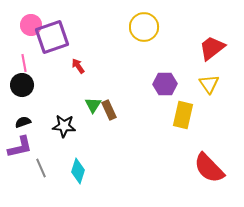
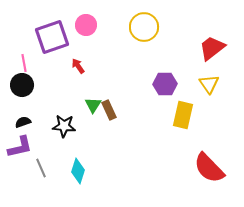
pink circle: moved 55 px right
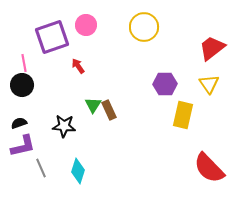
black semicircle: moved 4 px left, 1 px down
purple L-shape: moved 3 px right, 1 px up
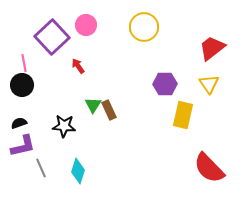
purple square: rotated 24 degrees counterclockwise
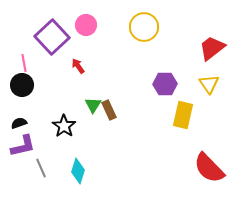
black star: rotated 30 degrees clockwise
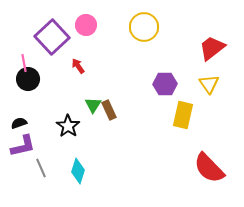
black circle: moved 6 px right, 6 px up
black star: moved 4 px right
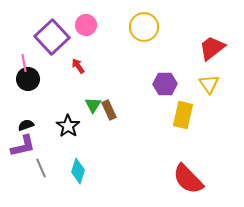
black semicircle: moved 7 px right, 2 px down
red semicircle: moved 21 px left, 11 px down
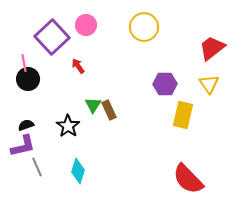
gray line: moved 4 px left, 1 px up
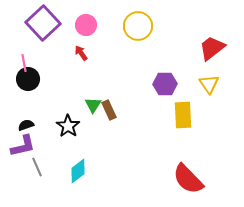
yellow circle: moved 6 px left, 1 px up
purple square: moved 9 px left, 14 px up
red arrow: moved 3 px right, 13 px up
yellow rectangle: rotated 16 degrees counterclockwise
cyan diamond: rotated 35 degrees clockwise
